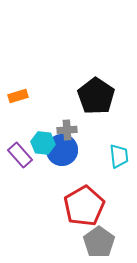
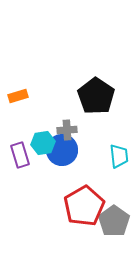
cyan hexagon: rotated 15 degrees counterclockwise
purple rectangle: rotated 25 degrees clockwise
gray pentagon: moved 15 px right, 21 px up
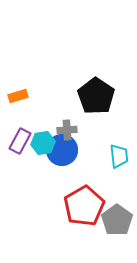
purple rectangle: moved 14 px up; rotated 45 degrees clockwise
gray pentagon: moved 3 px right, 1 px up
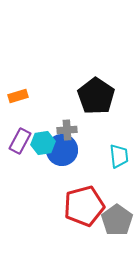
red pentagon: rotated 15 degrees clockwise
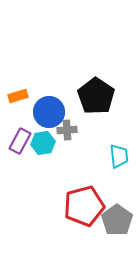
blue circle: moved 13 px left, 38 px up
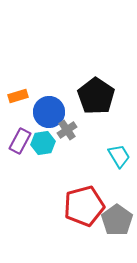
gray cross: rotated 30 degrees counterclockwise
cyan trapezoid: rotated 25 degrees counterclockwise
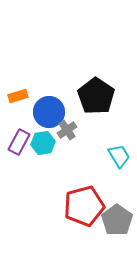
purple rectangle: moved 1 px left, 1 px down
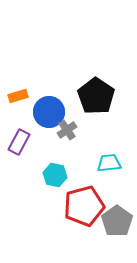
cyan hexagon: moved 12 px right, 32 px down; rotated 20 degrees clockwise
cyan trapezoid: moved 10 px left, 7 px down; rotated 65 degrees counterclockwise
gray pentagon: moved 1 px down
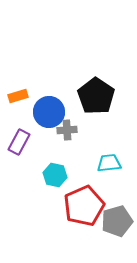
gray cross: rotated 30 degrees clockwise
red pentagon: rotated 9 degrees counterclockwise
gray pentagon: rotated 20 degrees clockwise
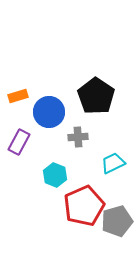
gray cross: moved 11 px right, 7 px down
cyan trapezoid: moved 4 px right; rotated 20 degrees counterclockwise
cyan hexagon: rotated 10 degrees clockwise
